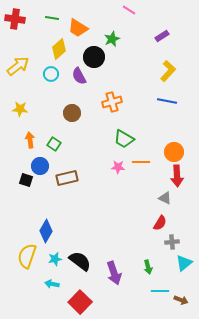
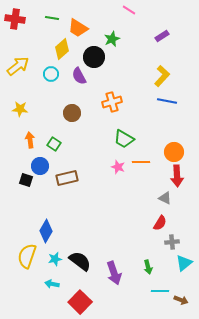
yellow diamond: moved 3 px right
yellow L-shape: moved 6 px left, 5 px down
pink star: rotated 16 degrees clockwise
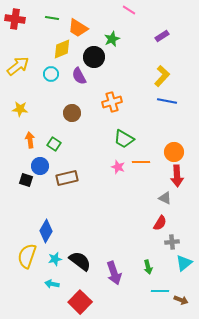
yellow diamond: rotated 20 degrees clockwise
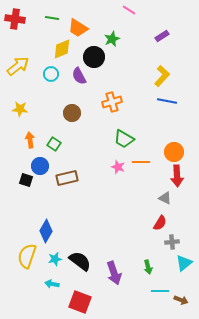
red square: rotated 25 degrees counterclockwise
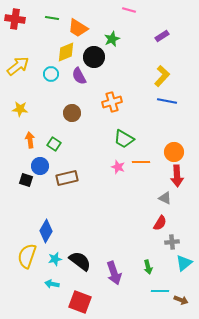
pink line: rotated 16 degrees counterclockwise
yellow diamond: moved 4 px right, 3 px down
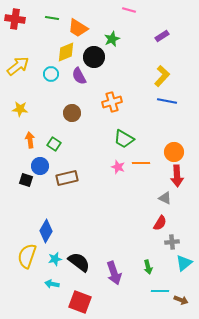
orange line: moved 1 px down
black semicircle: moved 1 px left, 1 px down
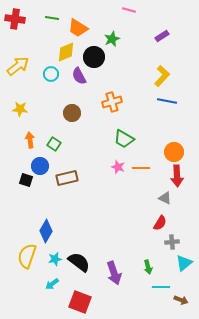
orange line: moved 5 px down
cyan arrow: rotated 48 degrees counterclockwise
cyan line: moved 1 px right, 4 px up
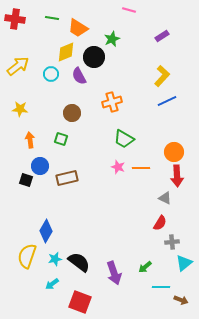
blue line: rotated 36 degrees counterclockwise
green square: moved 7 px right, 5 px up; rotated 16 degrees counterclockwise
green arrow: moved 3 px left; rotated 64 degrees clockwise
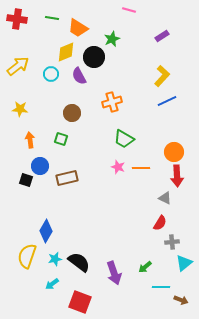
red cross: moved 2 px right
